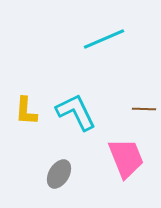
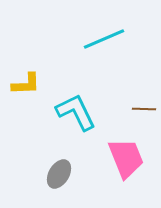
yellow L-shape: moved 27 px up; rotated 96 degrees counterclockwise
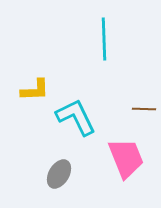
cyan line: rotated 69 degrees counterclockwise
yellow L-shape: moved 9 px right, 6 px down
cyan L-shape: moved 5 px down
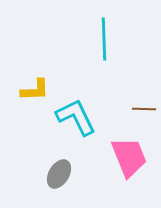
pink trapezoid: moved 3 px right, 1 px up
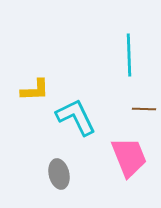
cyan line: moved 25 px right, 16 px down
gray ellipse: rotated 44 degrees counterclockwise
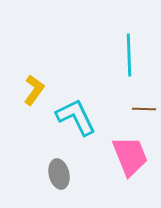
yellow L-shape: moved 1 px left; rotated 52 degrees counterclockwise
pink trapezoid: moved 1 px right, 1 px up
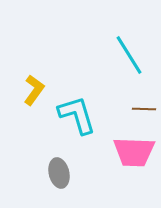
cyan line: rotated 30 degrees counterclockwise
cyan L-shape: moved 1 px right, 2 px up; rotated 9 degrees clockwise
pink trapezoid: moved 4 px right, 4 px up; rotated 114 degrees clockwise
gray ellipse: moved 1 px up
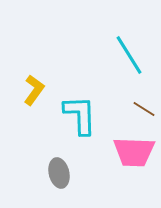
brown line: rotated 30 degrees clockwise
cyan L-shape: moved 3 px right; rotated 15 degrees clockwise
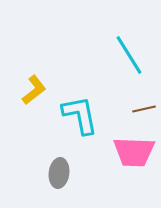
yellow L-shape: rotated 16 degrees clockwise
brown line: rotated 45 degrees counterclockwise
cyan L-shape: rotated 9 degrees counterclockwise
gray ellipse: rotated 20 degrees clockwise
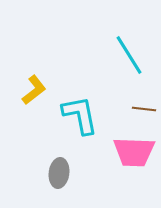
brown line: rotated 20 degrees clockwise
